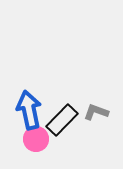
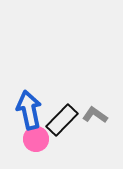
gray L-shape: moved 1 px left, 3 px down; rotated 15 degrees clockwise
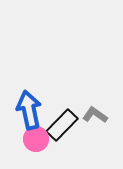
black rectangle: moved 5 px down
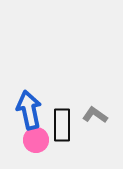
black rectangle: rotated 44 degrees counterclockwise
pink circle: moved 1 px down
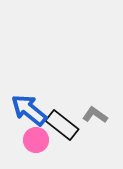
blue arrow: rotated 39 degrees counterclockwise
black rectangle: rotated 52 degrees counterclockwise
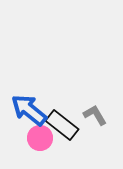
gray L-shape: rotated 25 degrees clockwise
pink circle: moved 4 px right, 2 px up
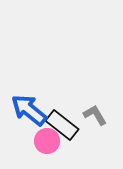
pink circle: moved 7 px right, 3 px down
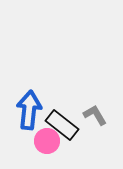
blue arrow: rotated 57 degrees clockwise
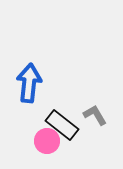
blue arrow: moved 27 px up
